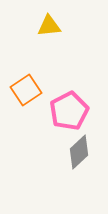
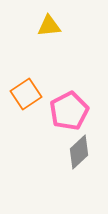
orange square: moved 4 px down
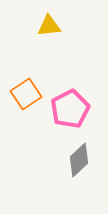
pink pentagon: moved 1 px right, 2 px up
gray diamond: moved 8 px down
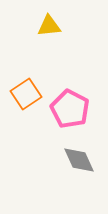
pink pentagon: rotated 18 degrees counterclockwise
gray diamond: rotated 72 degrees counterclockwise
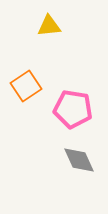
orange square: moved 8 px up
pink pentagon: moved 3 px right; rotated 18 degrees counterclockwise
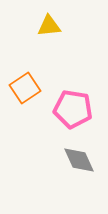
orange square: moved 1 px left, 2 px down
